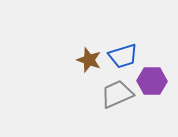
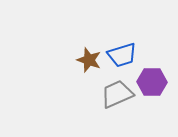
blue trapezoid: moved 1 px left, 1 px up
purple hexagon: moved 1 px down
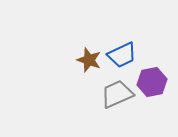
blue trapezoid: rotated 8 degrees counterclockwise
purple hexagon: rotated 12 degrees counterclockwise
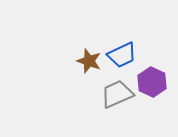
brown star: moved 1 px down
purple hexagon: rotated 24 degrees counterclockwise
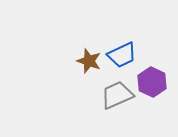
gray trapezoid: moved 1 px down
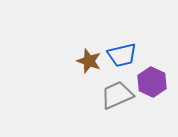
blue trapezoid: rotated 12 degrees clockwise
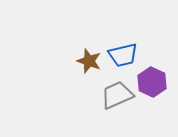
blue trapezoid: moved 1 px right
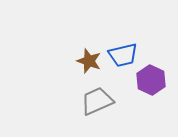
purple hexagon: moved 1 px left, 2 px up
gray trapezoid: moved 20 px left, 6 px down
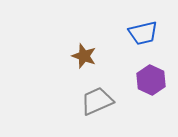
blue trapezoid: moved 20 px right, 22 px up
brown star: moved 5 px left, 5 px up
